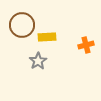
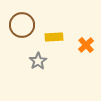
yellow rectangle: moved 7 px right
orange cross: rotated 28 degrees counterclockwise
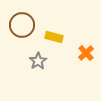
yellow rectangle: rotated 18 degrees clockwise
orange cross: moved 8 px down
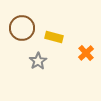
brown circle: moved 3 px down
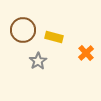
brown circle: moved 1 px right, 2 px down
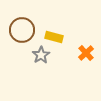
brown circle: moved 1 px left
gray star: moved 3 px right, 6 px up
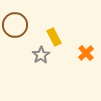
brown circle: moved 7 px left, 5 px up
yellow rectangle: rotated 48 degrees clockwise
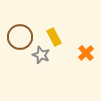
brown circle: moved 5 px right, 12 px down
gray star: rotated 18 degrees counterclockwise
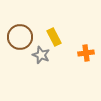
orange cross: rotated 35 degrees clockwise
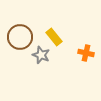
yellow rectangle: rotated 12 degrees counterclockwise
orange cross: rotated 21 degrees clockwise
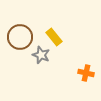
orange cross: moved 20 px down
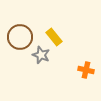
orange cross: moved 3 px up
